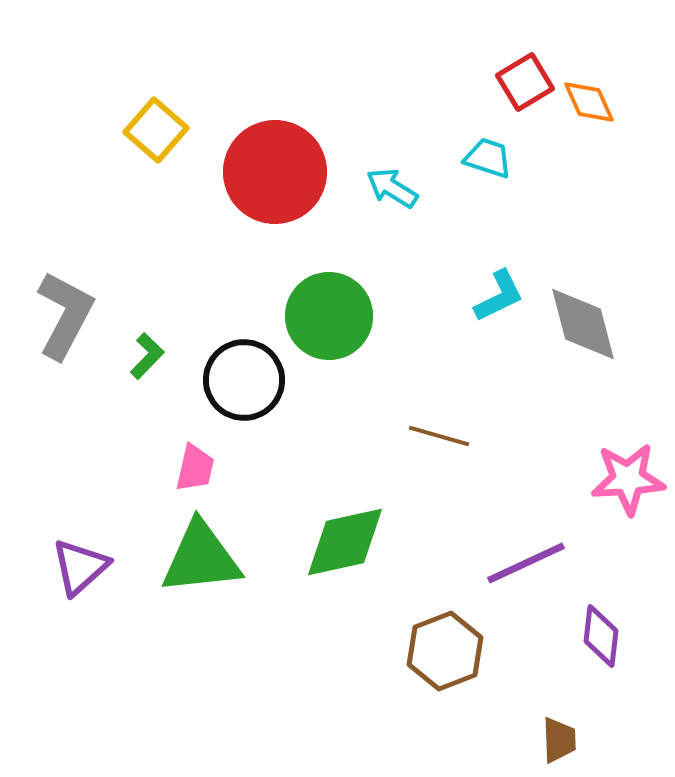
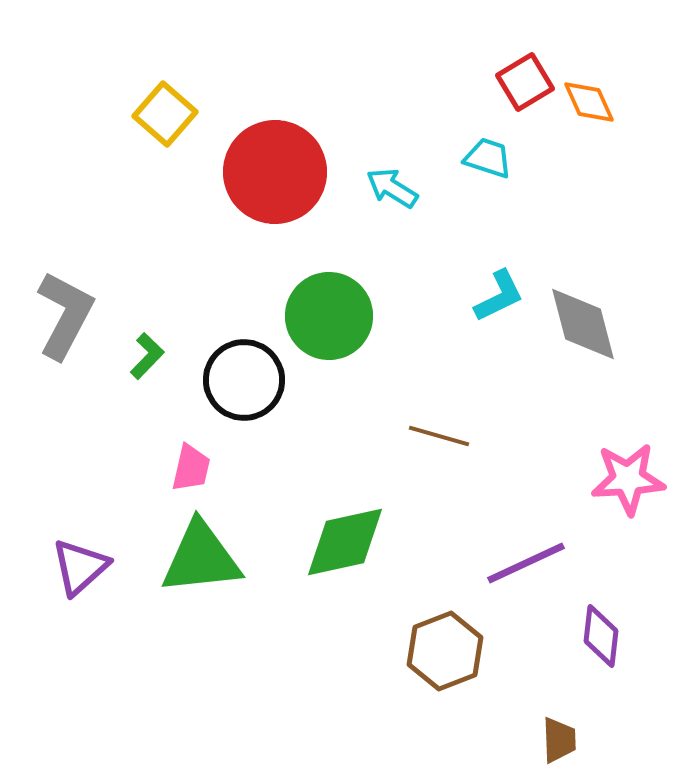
yellow square: moved 9 px right, 16 px up
pink trapezoid: moved 4 px left
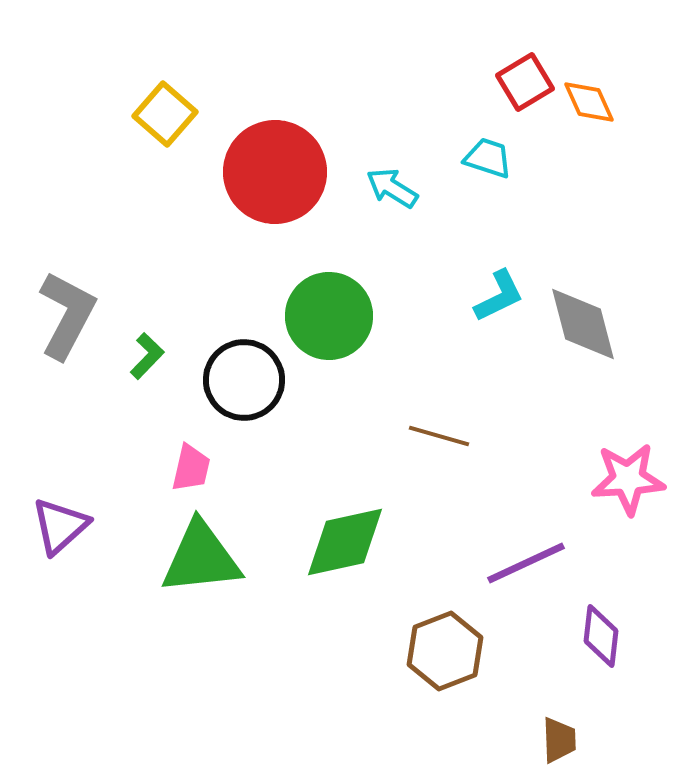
gray L-shape: moved 2 px right
purple triangle: moved 20 px left, 41 px up
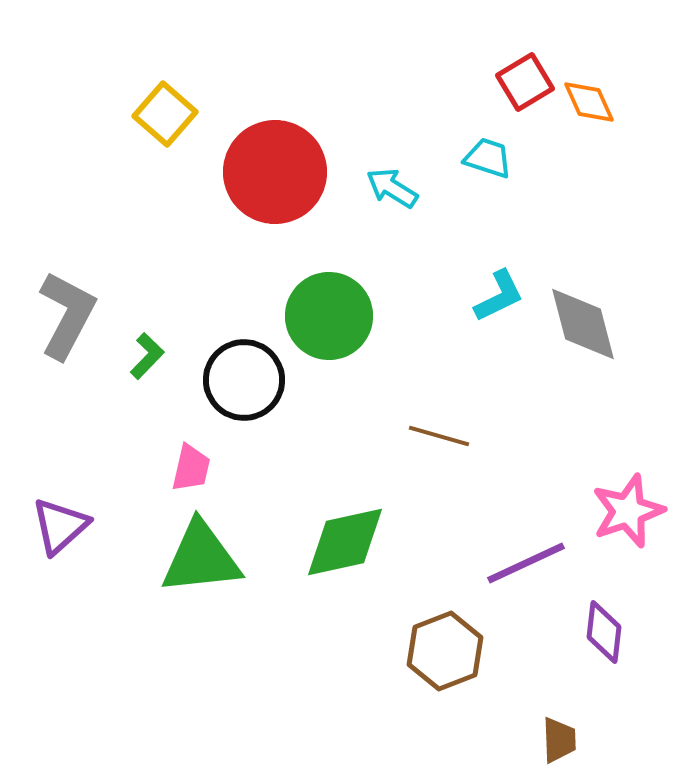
pink star: moved 32 px down; rotated 16 degrees counterclockwise
purple diamond: moved 3 px right, 4 px up
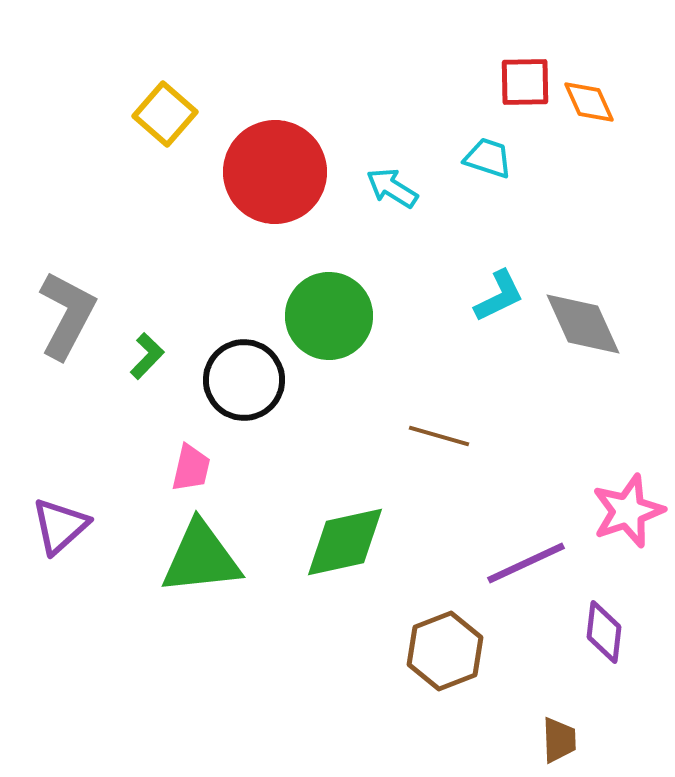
red square: rotated 30 degrees clockwise
gray diamond: rotated 10 degrees counterclockwise
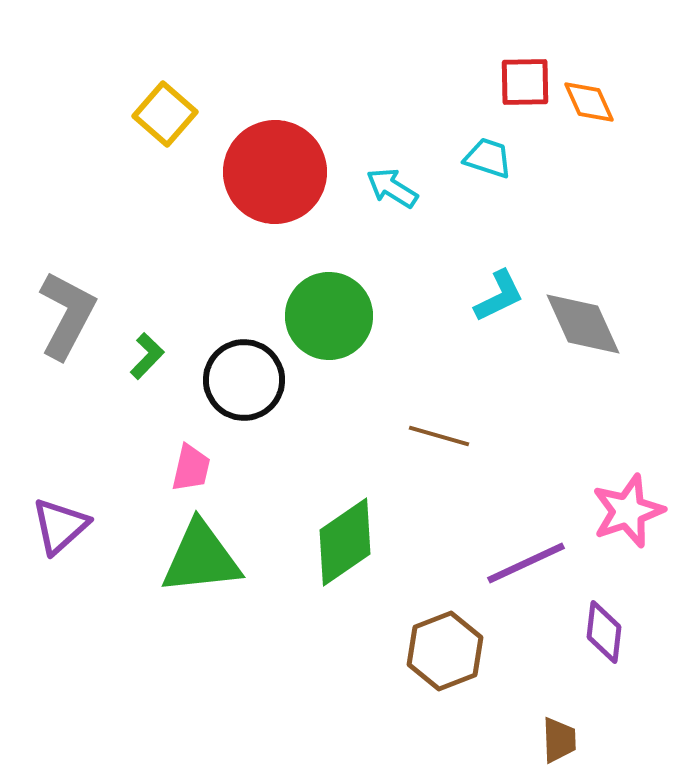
green diamond: rotated 22 degrees counterclockwise
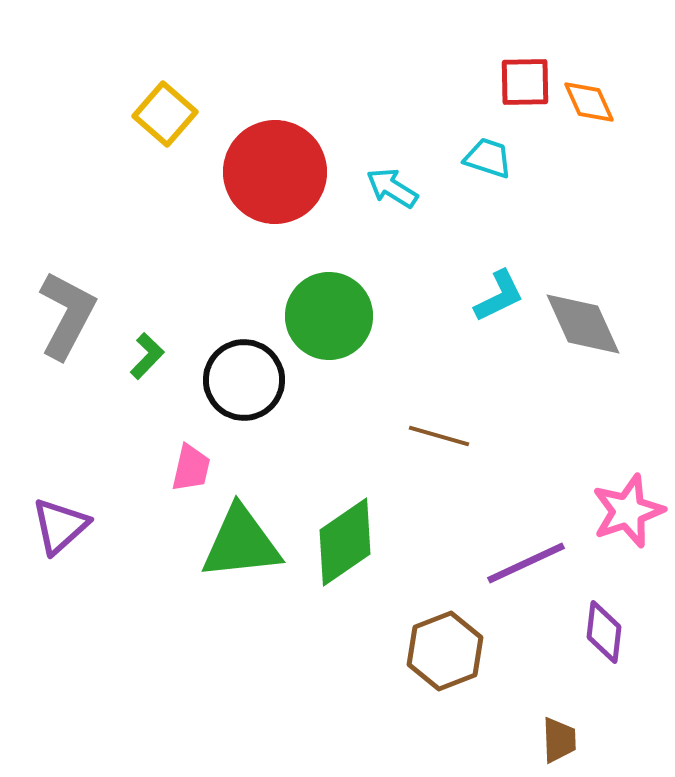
green triangle: moved 40 px right, 15 px up
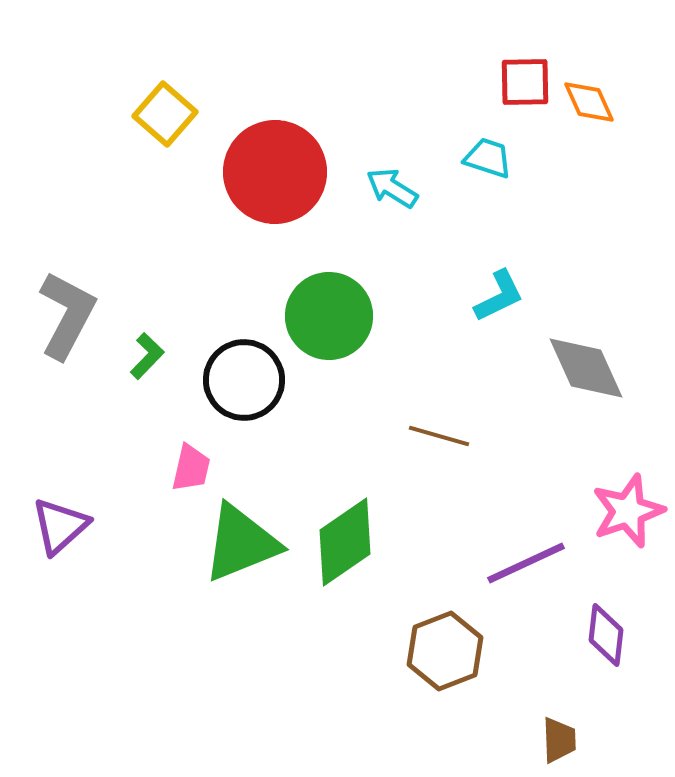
gray diamond: moved 3 px right, 44 px down
green triangle: rotated 16 degrees counterclockwise
purple diamond: moved 2 px right, 3 px down
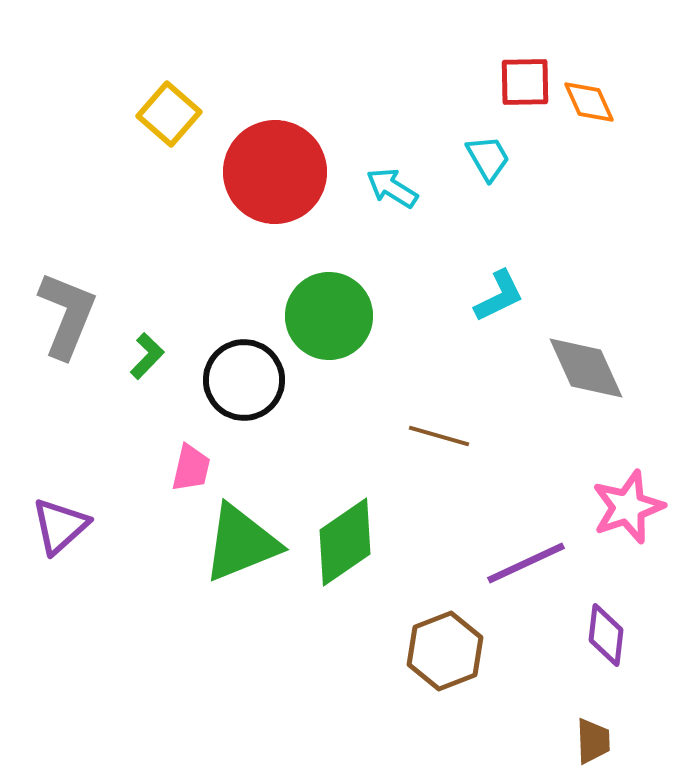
yellow square: moved 4 px right
cyan trapezoid: rotated 42 degrees clockwise
gray L-shape: rotated 6 degrees counterclockwise
pink star: moved 4 px up
brown trapezoid: moved 34 px right, 1 px down
